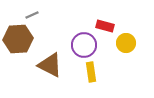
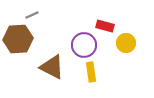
brown triangle: moved 2 px right, 2 px down
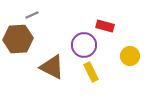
yellow circle: moved 4 px right, 13 px down
yellow rectangle: rotated 18 degrees counterclockwise
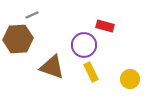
yellow circle: moved 23 px down
brown triangle: rotated 8 degrees counterclockwise
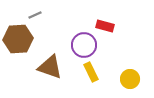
gray line: moved 3 px right
brown triangle: moved 2 px left
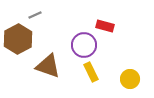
brown hexagon: rotated 24 degrees counterclockwise
brown triangle: moved 2 px left, 1 px up
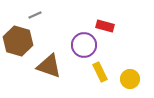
brown hexagon: moved 2 px down; rotated 16 degrees counterclockwise
brown triangle: moved 1 px right
yellow rectangle: moved 9 px right
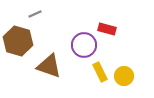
gray line: moved 1 px up
red rectangle: moved 2 px right, 3 px down
yellow circle: moved 6 px left, 3 px up
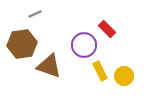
red rectangle: rotated 30 degrees clockwise
brown hexagon: moved 4 px right, 3 px down; rotated 24 degrees counterclockwise
yellow rectangle: moved 1 px up
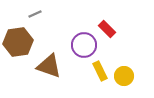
brown hexagon: moved 4 px left, 2 px up
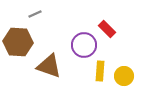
brown hexagon: rotated 12 degrees clockwise
yellow rectangle: rotated 30 degrees clockwise
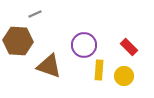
red rectangle: moved 22 px right, 18 px down
brown hexagon: moved 1 px up
yellow rectangle: moved 1 px left, 1 px up
